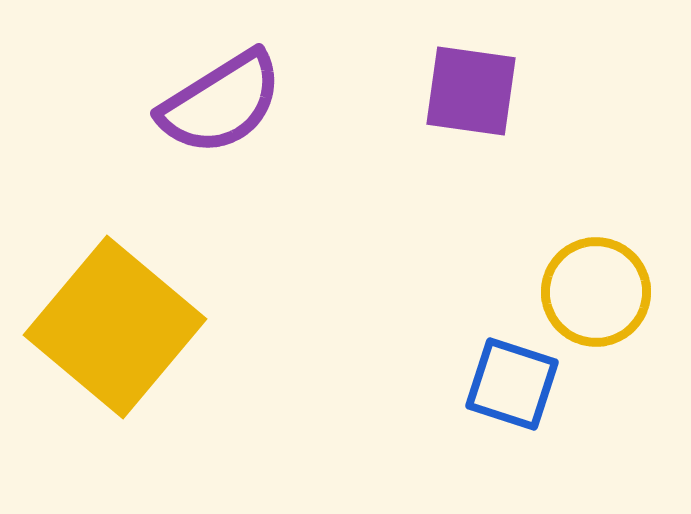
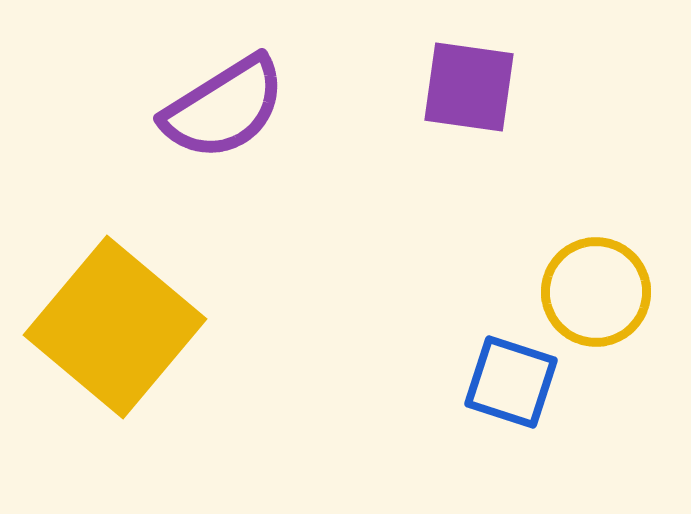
purple square: moved 2 px left, 4 px up
purple semicircle: moved 3 px right, 5 px down
blue square: moved 1 px left, 2 px up
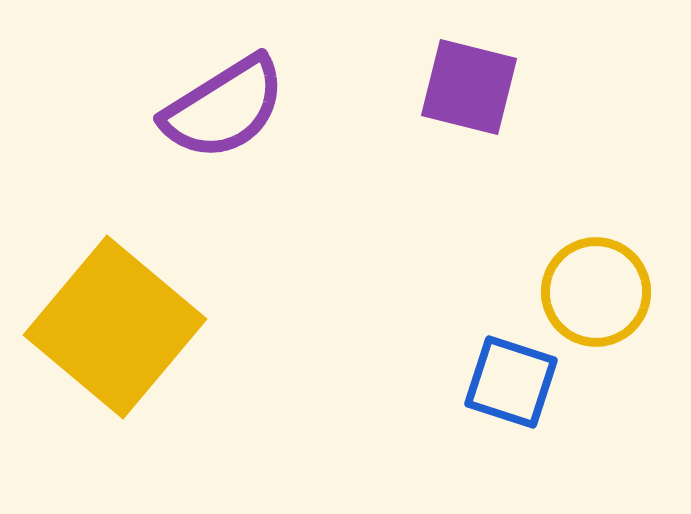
purple square: rotated 6 degrees clockwise
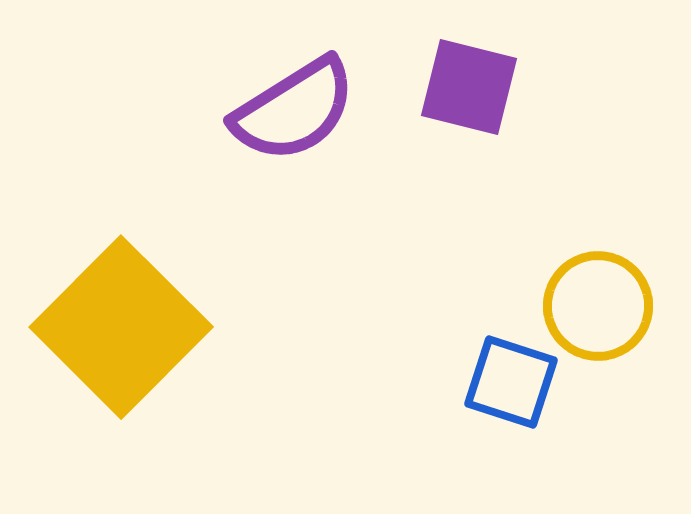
purple semicircle: moved 70 px right, 2 px down
yellow circle: moved 2 px right, 14 px down
yellow square: moved 6 px right; rotated 5 degrees clockwise
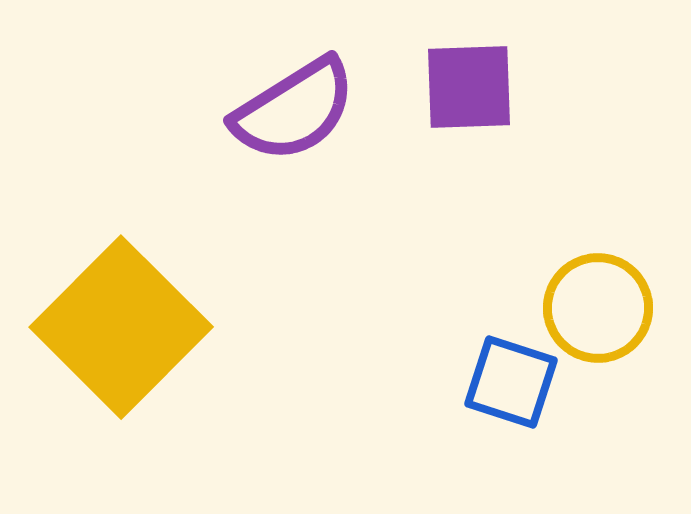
purple square: rotated 16 degrees counterclockwise
yellow circle: moved 2 px down
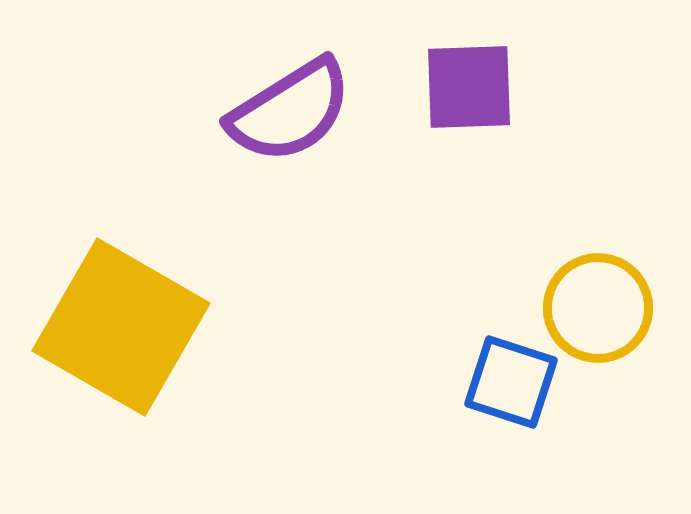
purple semicircle: moved 4 px left, 1 px down
yellow square: rotated 15 degrees counterclockwise
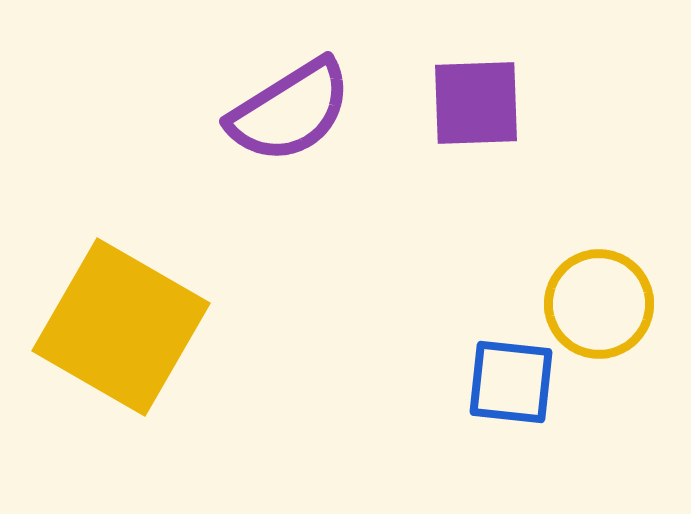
purple square: moved 7 px right, 16 px down
yellow circle: moved 1 px right, 4 px up
blue square: rotated 12 degrees counterclockwise
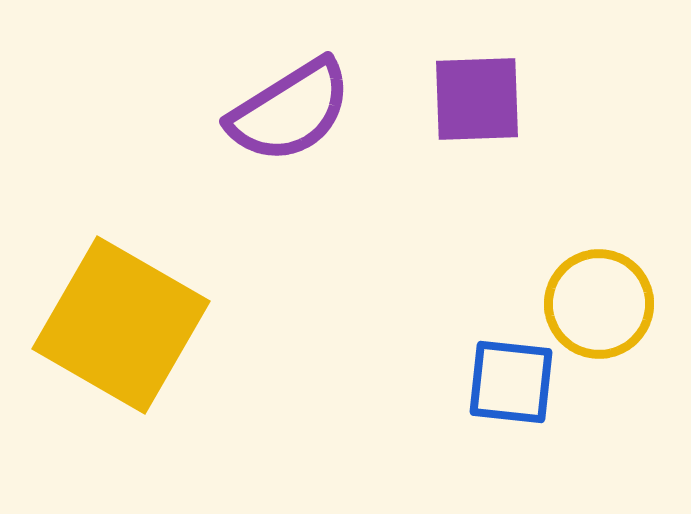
purple square: moved 1 px right, 4 px up
yellow square: moved 2 px up
